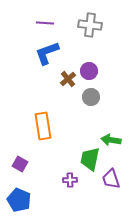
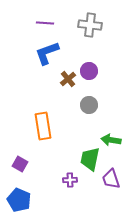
gray circle: moved 2 px left, 8 px down
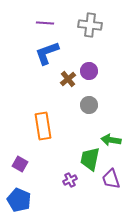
purple cross: rotated 24 degrees counterclockwise
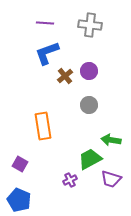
brown cross: moved 3 px left, 3 px up
green trapezoid: rotated 50 degrees clockwise
purple trapezoid: rotated 55 degrees counterclockwise
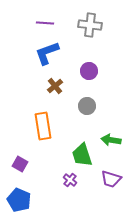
brown cross: moved 10 px left, 10 px down
gray circle: moved 2 px left, 1 px down
green trapezoid: moved 8 px left, 4 px up; rotated 80 degrees counterclockwise
purple cross: rotated 24 degrees counterclockwise
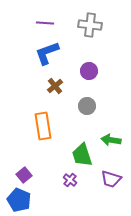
purple square: moved 4 px right, 11 px down; rotated 21 degrees clockwise
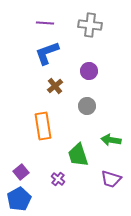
green trapezoid: moved 4 px left
purple square: moved 3 px left, 3 px up
purple cross: moved 12 px left, 1 px up
blue pentagon: moved 1 px up; rotated 20 degrees clockwise
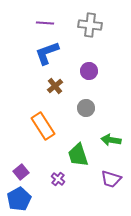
gray circle: moved 1 px left, 2 px down
orange rectangle: rotated 24 degrees counterclockwise
